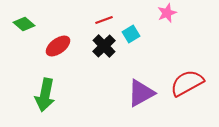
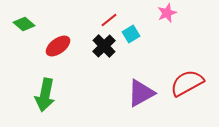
red line: moved 5 px right; rotated 18 degrees counterclockwise
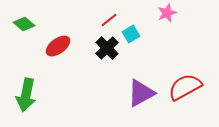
black cross: moved 3 px right, 2 px down
red semicircle: moved 2 px left, 4 px down
green arrow: moved 19 px left
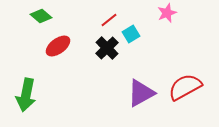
green diamond: moved 17 px right, 8 px up
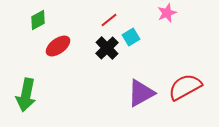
green diamond: moved 3 px left, 4 px down; rotated 70 degrees counterclockwise
cyan square: moved 3 px down
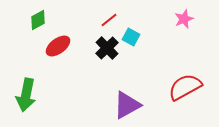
pink star: moved 17 px right, 6 px down
cyan square: rotated 30 degrees counterclockwise
purple triangle: moved 14 px left, 12 px down
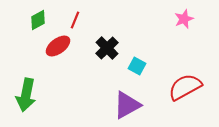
red line: moved 34 px left; rotated 30 degrees counterclockwise
cyan square: moved 6 px right, 29 px down
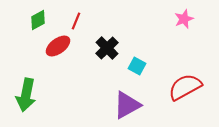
red line: moved 1 px right, 1 px down
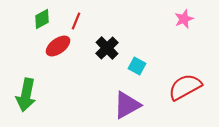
green diamond: moved 4 px right, 1 px up
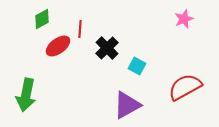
red line: moved 4 px right, 8 px down; rotated 18 degrees counterclockwise
